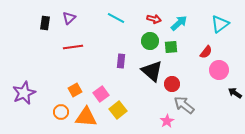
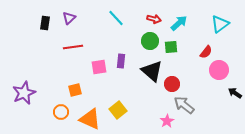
cyan line: rotated 18 degrees clockwise
orange square: rotated 16 degrees clockwise
pink square: moved 2 px left, 27 px up; rotated 28 degrees clockwise
orange triangle: moved 4 px right, 2 px down; rotated 20 degrees clockwise
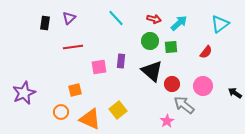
pink circle: moved 16 px left, 16 px down
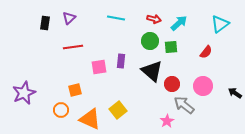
cyan line: rotated 36 degrees counterclockwise
orange circle: moved 2 px up
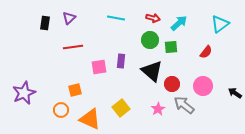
red arrow: moved 1 px left, 1 px up
green circle: moved 1 px up
yellow square: moved 3 px right, 2 px up
pink star: moved 9 px left, 12 px up
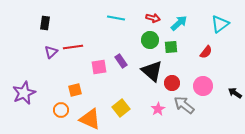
purple triangle: moved 18 px left, 34 px down
purple rectangle: rotated 40 degrees counterclockwise
red circle: moved 1 px up
